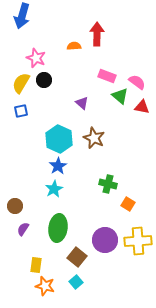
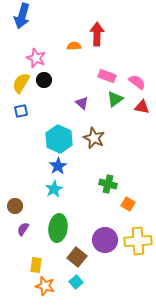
green triangle: moved 5 px left, 3 px down; rotated 42 degrees clockwise
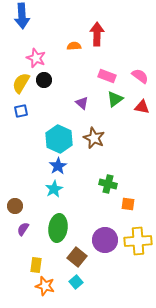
blue arrow: rotated 20 degrees counterclockwise
pink semicircle: moved 3 px right, 6 px up
orange square: rotated 24 degrees counterclockwise
